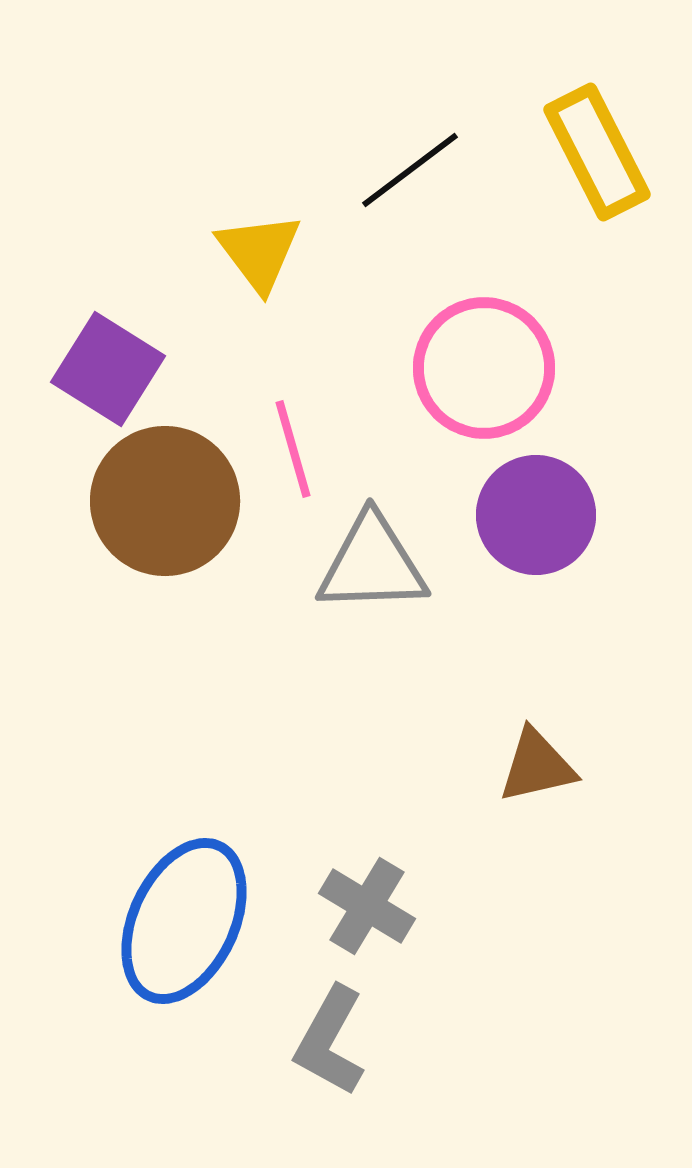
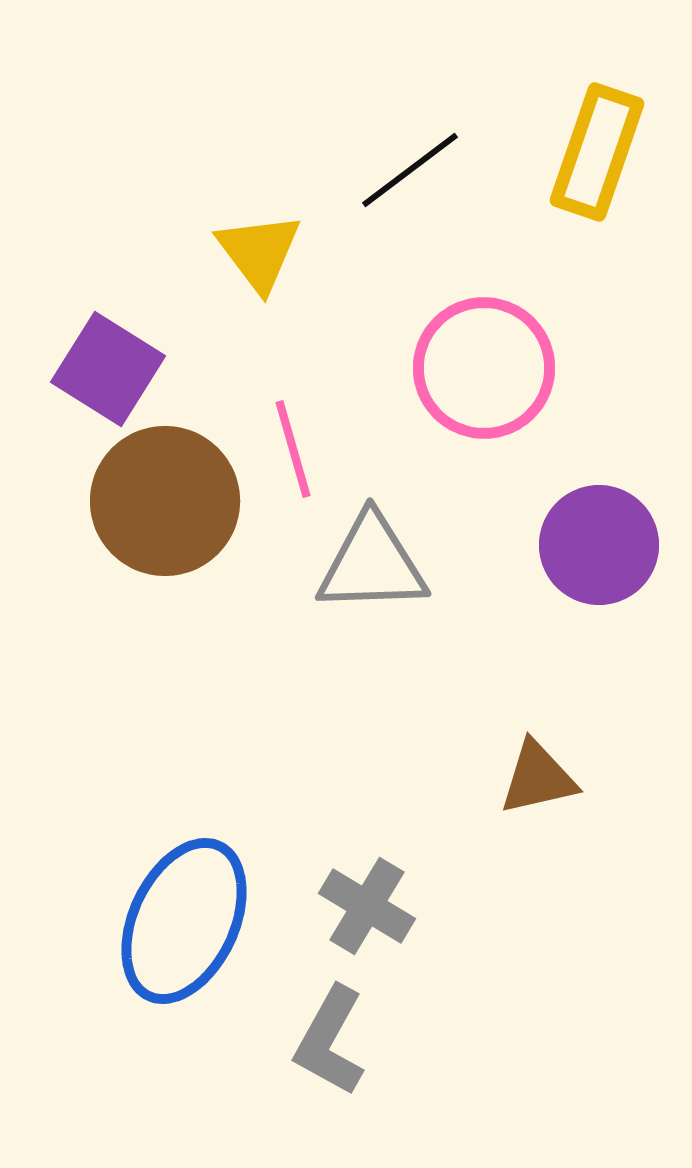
yellow rectangle: rotated 46 degrees clockwise
purple circle: moved 63 px right, 30 px down
brown triangle: moved 1 px right, 12 px down
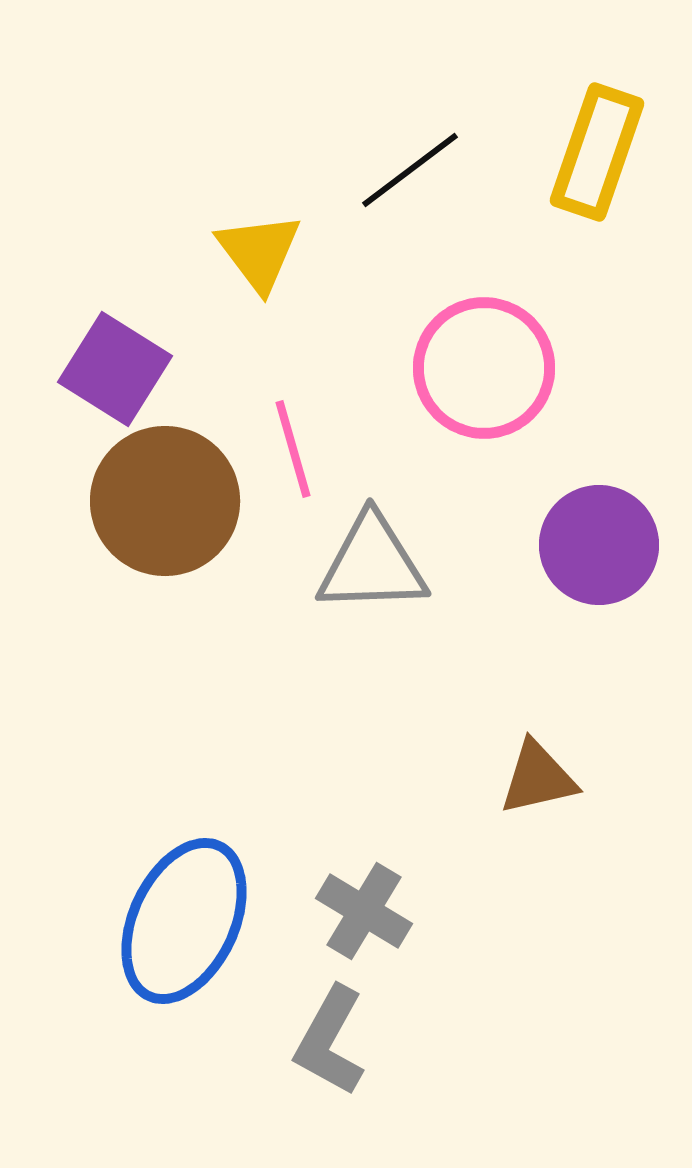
purple square: moved 7 px right
gray cross: moved 3 px left, 5 px down
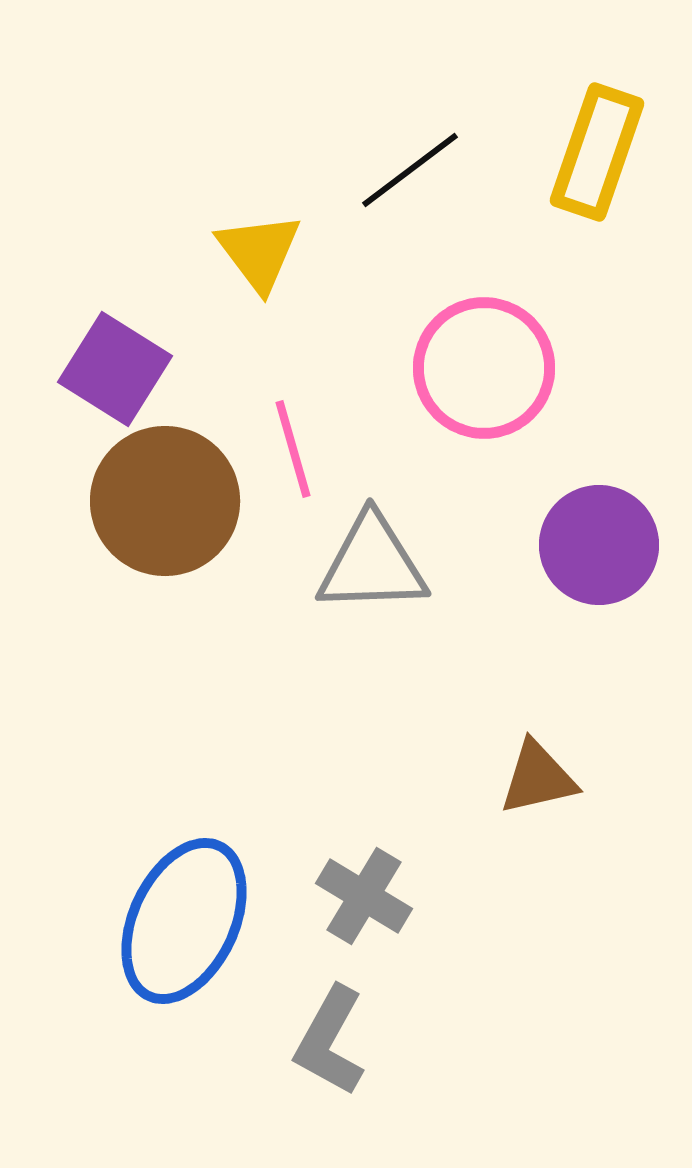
gray cross: moved 15 px up
